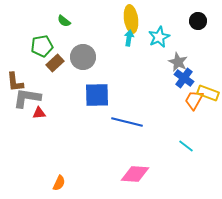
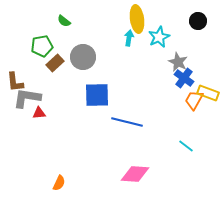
yellow ellipse: moved 6 px right
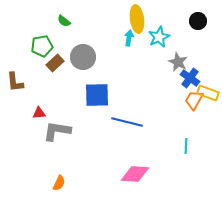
blue cross: moved 6 px right
gray L-shape: moved 30 px right, 33 px down
cyan line: rotated 56 degrees clockwise
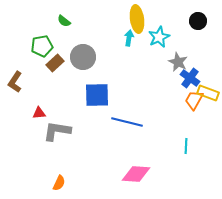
brown L-shape: rotated 40 degrees clockwise
pink diamond: moved 1 px right
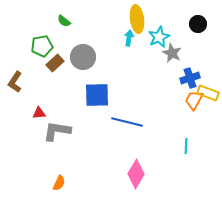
black circle: moved 3 px down
gray star: moved 6 px left, 9 px up
blue cross: rotated 36 degrees clockwise
pink diamond: rotated 64 degrees counterclockwise
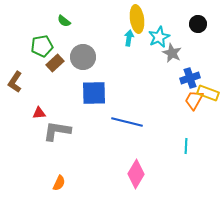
blue square: moved 3 px left, 2 px up
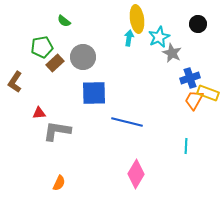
green pentagon: moved 1 px down
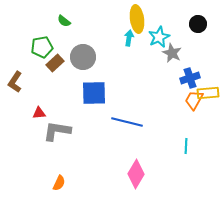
yellow rectangle: rotated 25 degrees counterclockwise
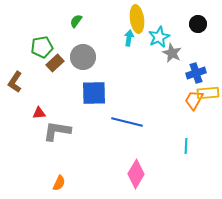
green semicircle: moved 12 px right; rotated 88 degrees clockwise
blue cross: moved 6 px right, 5 px up
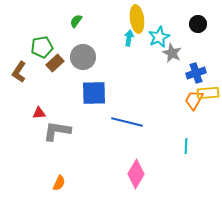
brown L-shape: moved 4 px right, 10 px up
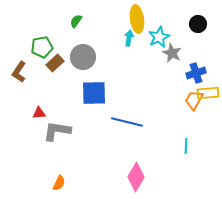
pink diamond: moved 3 px down
